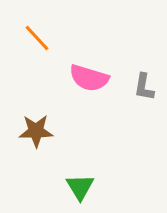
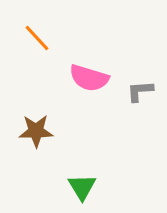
gray L-shape: moved 4 px left, 4 px down; rotated 76 degrees clockwise
green triangle: moved 2 px right
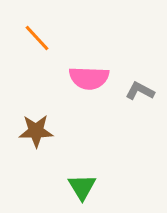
pink semicircle: rotated 15 degrees counterclockwise
gray L-shape: rotated 32 degrees clockwise
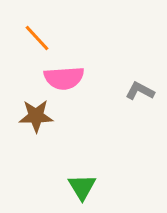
pink semicircle: moved 25 px left; rotated 6 degrees counterclockwise
brown star: moved 15 px up
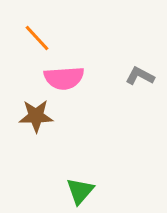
gray L-shape: moved 15 px up
green triangle: moved 2 px left, 4 px down; rotated 12 degrees clockwise
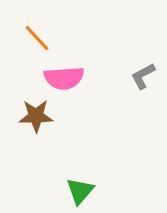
gray L-shape: moved 3 px right; rotated 56 degrees counterclockwise
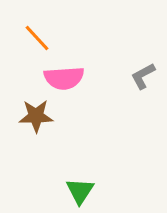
green triangle: rotated 8 degrees counterclockwise
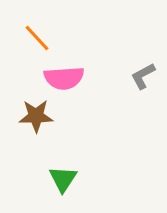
green triangle: moved 17 px left, 12 px up
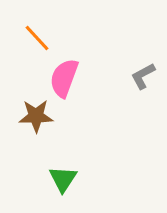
pink semicircle: rotated 114 degrees clockwise
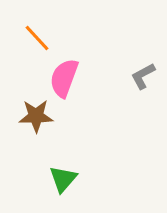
green triangle: rotated 8 degrees clockwise
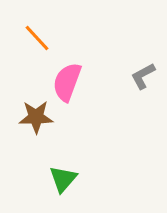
pink semicircle: moved 3 px right, 4 px down
brown star: moved 1 px down
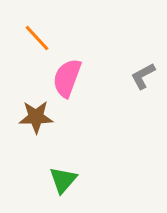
pink semicircle: moved 4 px up
green triangle: moved 1 px down
